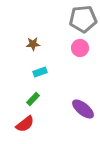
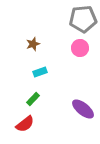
brown star: rotated 16 degrees counterclockwise
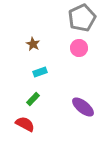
gray pentagon: moved 1 px left, 1 px up; rotated 20 degrees counterclockwise
brown star: rotated 24 degrees counterclockwise
pink circle: moved 1 px left
purple ellipse: moved 2 px up
red semicircle: rotated 114 degrees counterclockwise
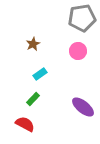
gray pentagon: rotated 16 degrees clockwise
brown star: rotated 16 degrees clockwise
pink circle: moved 1 px left, 3 px down
cyan rectangle: moved 2 px down; rotated 16 degrees counterclockwise
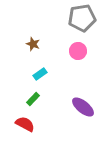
brown star: rotated 24 degrees counterclockwise
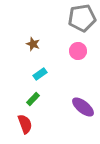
red semicircle: rotated 42 degrees clockwise
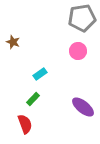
brown star: moved 20 px left, 2 px up
